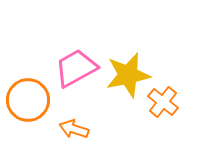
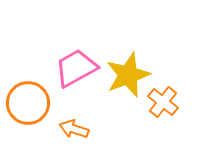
yellow star: rotated 9 degrees counterclockwise
orange circle: moved 3 px down
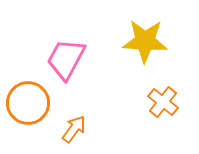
pink trapezoid: moved 10 px left, 9 px up; rotated 33 degrees counterclockwise
yellow star: moved 17 px right, 34 px up; rotated 24 degrees clockwise
orange arrow: rotated 108 degrees clockwise
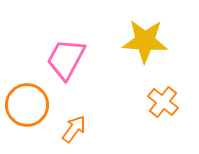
orange circle: moved 1 px left, 2 px down
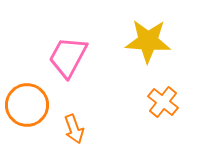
yellow star: moved 3 px right
pink trapezoid: moved 2 px right, 2 px up
orange arrow: rotated 124 degrees clockwise
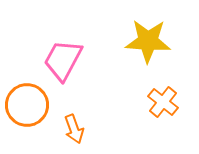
pink trapezoid: moved 5 px left, 3 px down
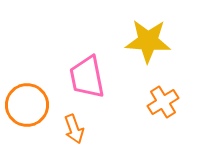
pink trapezoid: moved 24 px right, 17 px down; rotated 39 degrees counterclockwise
orange cross: rotated 20 degrees clockwise
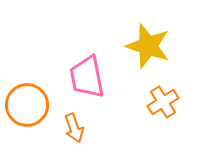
yellow star: moved 5 px down; rotated 15 degrees clockwise
orange arrow: moved 1 px up
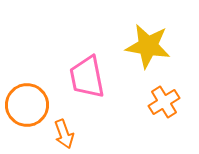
yellow star: rotated 9 degrees counterclockwise
orange cross: moved 1 px right
orange arrow: moved 10 px left, 6 px down
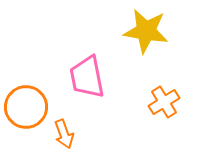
yellow star: moved 2 px left, 15 px up
orange circle: moved 1 px left, 2 px down
